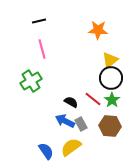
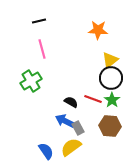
red line: rotated 18 degrees counterclockwise
gray rectangle: moved 3 px left, 4 px down
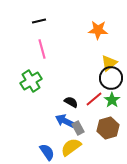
yellow triangle: moved 1 px left, 3 px down
red line: moved 1 px right; rotated 60 degrees counterclockwise
brown hexagon: moved 2 px left, 2 px down; rotated 20 degrees counterclockwise
blue semicircle: moved 1 px right, 1 px down
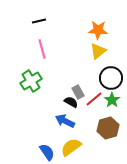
yellow triangle: moved 11 px left, 12 px up
gray rectangle: moved 36 px up
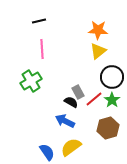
pink line: rotated 12 degrees clockwise
black circle: moved 1 px right, 1 px up
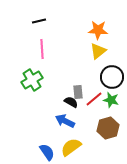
green cross: moved 1 px right, 1 px up
gray rectangle: rotated 24 degrees clockwise
green star: moved 1 px left; rotated 21 degrees counterclockwise
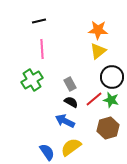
gray rectangle: moved 8 px left, 8 px up; rotated 24 degrees counterclockwise
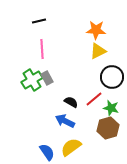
orange star: moved 2 px left
yellow triangle: rotated 12 degrees clockwise
gray rectangle: moved 23 px left, 6 px up
green star: moved 8 px down
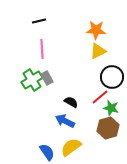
red line: moved 6 px right, 2 px up
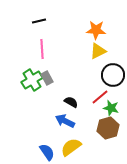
black circle: moved 1 px right, 2 px up
